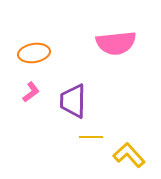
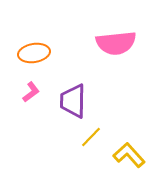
yellow line: rotated 45 degrees counterclockwise
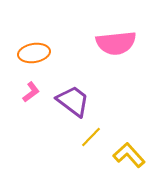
purple trapezoid: rotated 126 degrees clockwise
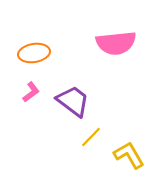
yellow L-shape: rotated 12 degrees clockwise
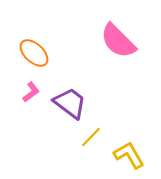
pink semicircle: moved 2 px right, 2 px up; rotated 51 degrees clockwise
orange ellipse: rotated 52 degrees clockwise
purple trapezoid: moved 3 px left, 2 px down
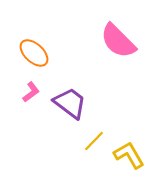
yellow line: moved 3 px right, 4 px down
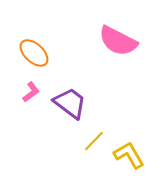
pink semicircle: rotated 18 degrees counterclockwise
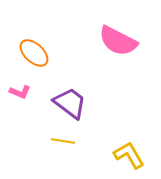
pink L-shape: moved 11 px left; rotated 60 degrees clockwise
yellow line: moved 31 px left; rotated 55 degrees clockwise
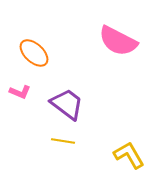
purple trapezoid: moved 3 px left, 1 px down
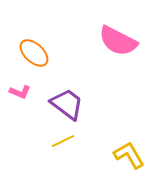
yellow line: rotated 35 degrees counterclockwise
